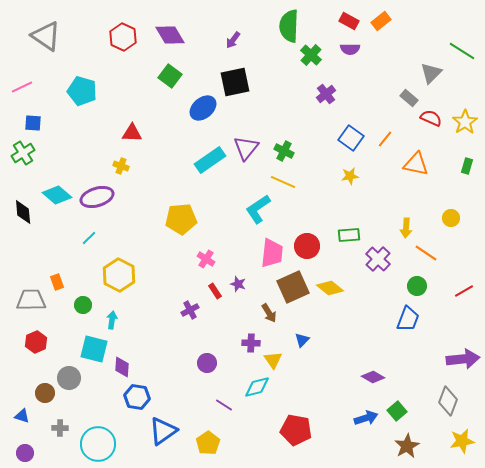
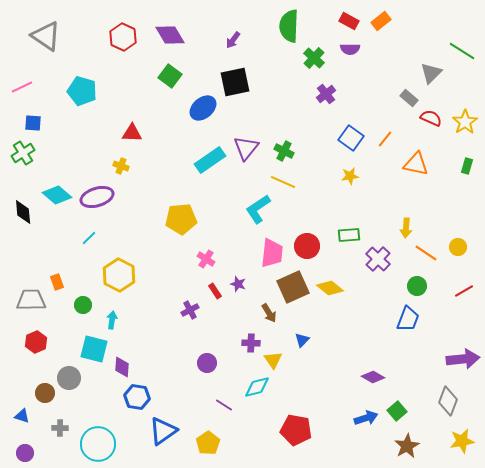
green cross at (311, 55): moved 3 px right, 3 px down
yellow circle at (451, 218): moved 7 px right, 29 px down
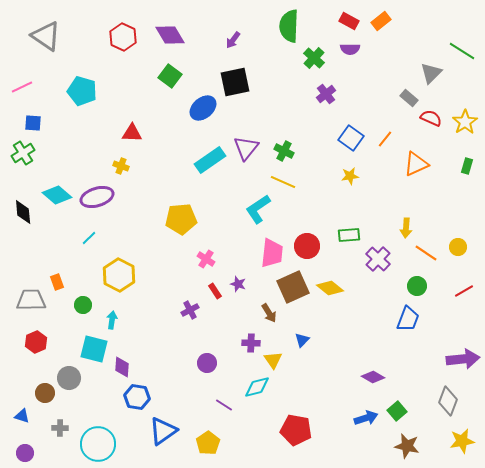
orange triangle at (416, 164): rotated 36 degrees counterclockwise
brown star at (407, 446): rotated 30 degrees counterclockwise
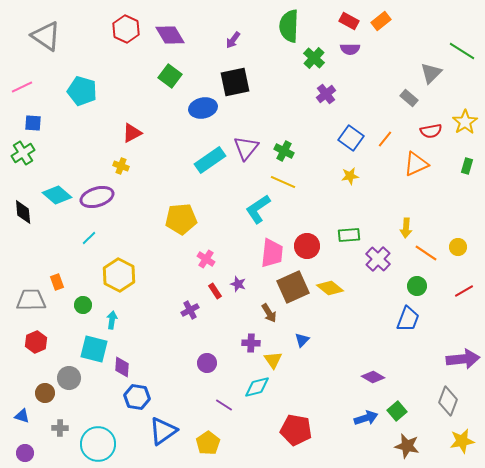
red hexagon at (123, 37): moved 3 px right, 8 px up
blue ellipse at (203, 108): rotated 28 degrees clockwise
red semicircle at (431, 118): moved 13 px down; rotated 145 degrees clockwise
red triangle at (132, 133): rotated 30 degrees counterclockwise
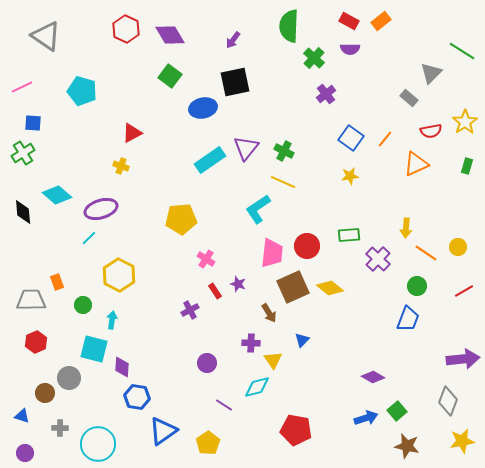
purple ellipse at (97, 197): moved 4 px right, 12 px down
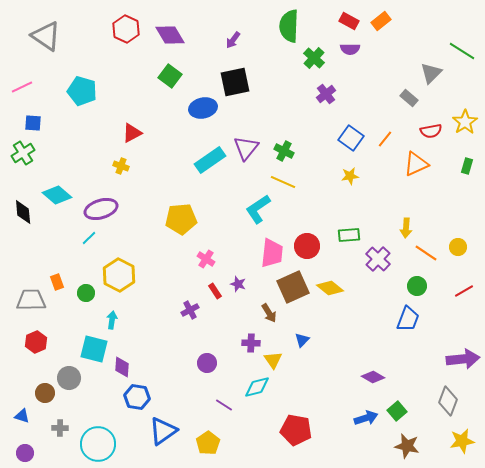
green circle at (83, 305): moved 3 px right, 12 px up
